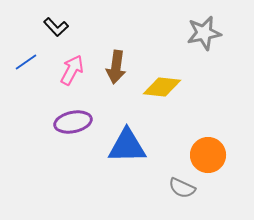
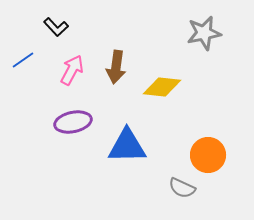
blue line: moved 3 px left, 2 px up
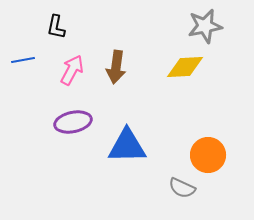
black L-shape: rotated 55 degrees clockwise
gray star: moved 1 px right, 7 px up
blue line: rotated 25 degrees clockwise
yellow diamond: moved 23 px right, 20 px up; rotated 9 degrees counterclockwise
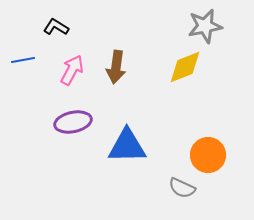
black L-shape: rotated 110 degrees clockwise
yellow diamond: rotated 18 degrees counterclockwise
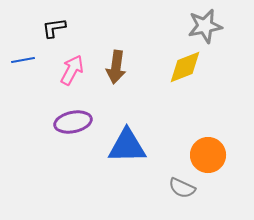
black L-shape: moved 2 px left, 1 px down; rotated 40 degrees counterclockwise
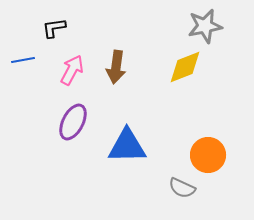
purple ellipse: rotated 51 degrees counterclockwise
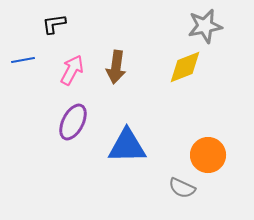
black L-shape: moved 4 px up
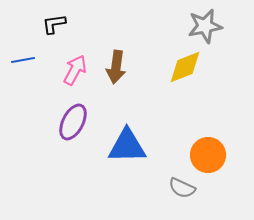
pink arrow: moved 3 px right
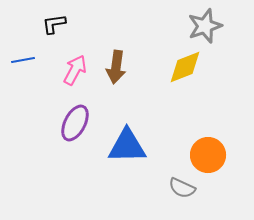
gray star: rotated 8 degrees counterclockwise
purple ellipse: moved 2 px right, 1 px down
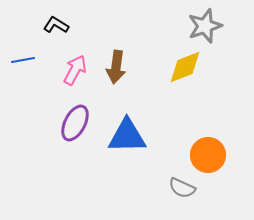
black L-shape: moved 2 px right, 1 px down; rotated 40 degrees clockwise
blue triangle: moved 10 px up
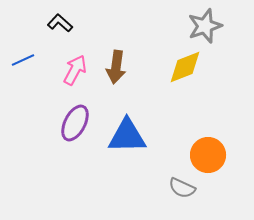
black L-shape: moved 4 px right, 2 px up; rotated 10 degrees clockwise
blue line: rotated 15 degrees counterclockwise
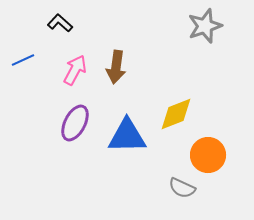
yellow diamond: moved 9 px left, 47 px down
